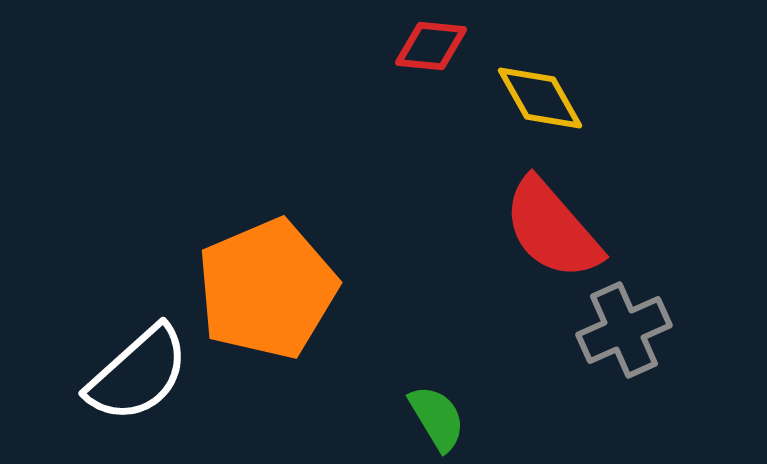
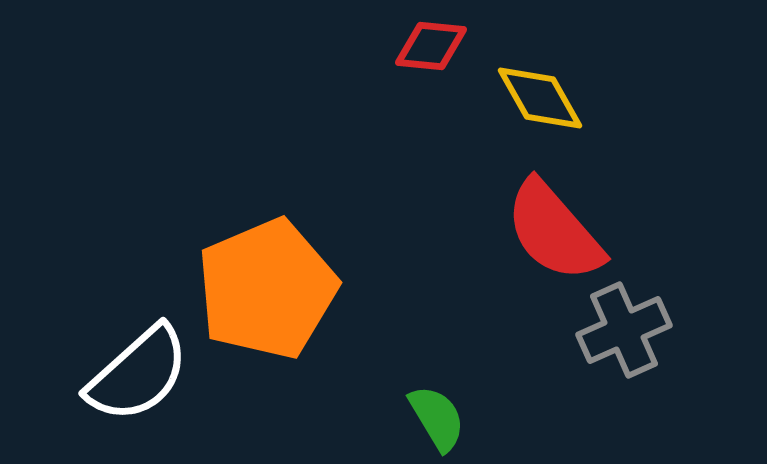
red semicircle: moved 2 px right, 2 px down
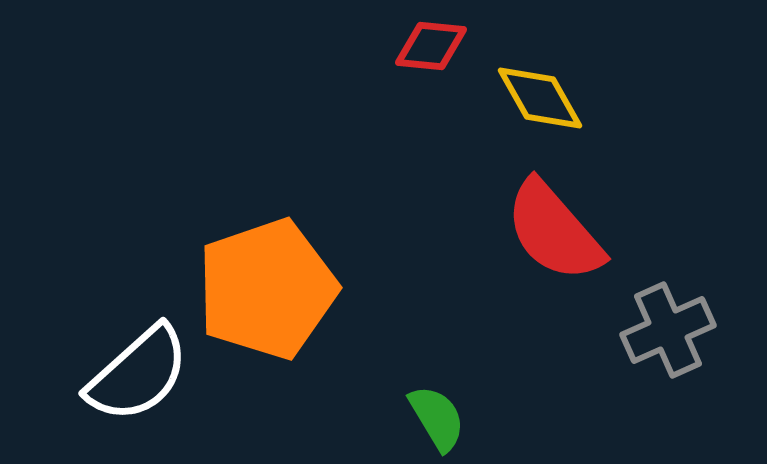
orange pentagon: rotated 4 degrees clockwise
gray cross: moved 44 px right
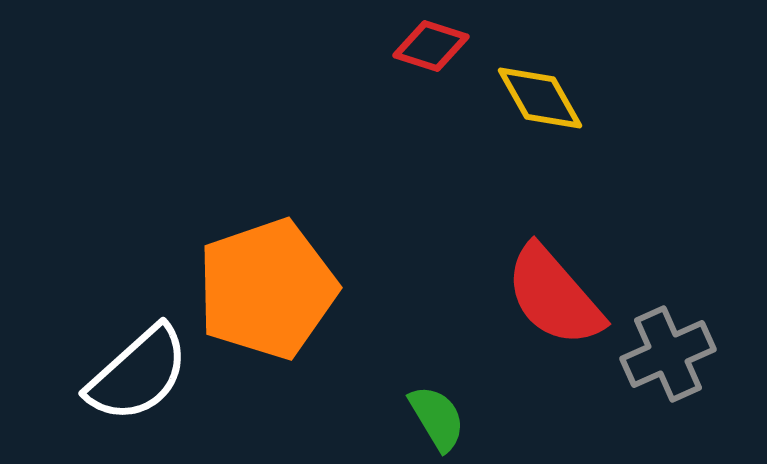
red diamond: rotated 12 degrees clockwise
red semicircle: moved 65 px down
gray cross: moved 24 px down
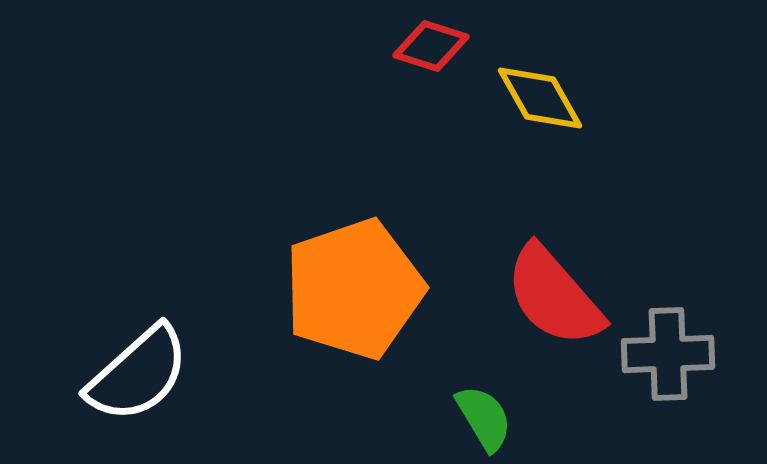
orange pentagon: moved 87 px right
gray cross: rotated 22 degrees clockwise
green semicircle: moved 47 px right
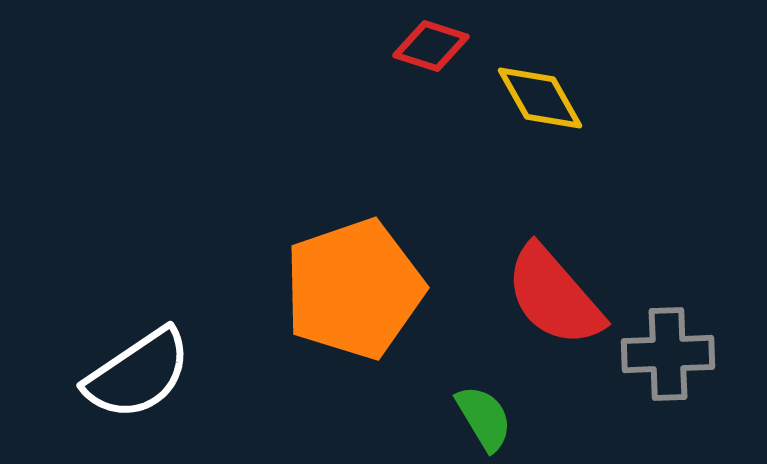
white semicircle: rotated 8 degrees clockwise
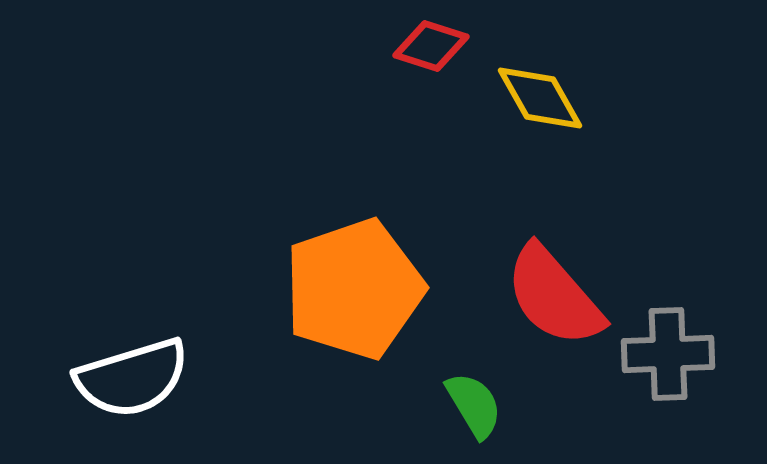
white semicircle: moved 6 px left, 4 px down; rotated 17 degrees clockwise
green semicircle: moved 10 px left, 13 px up
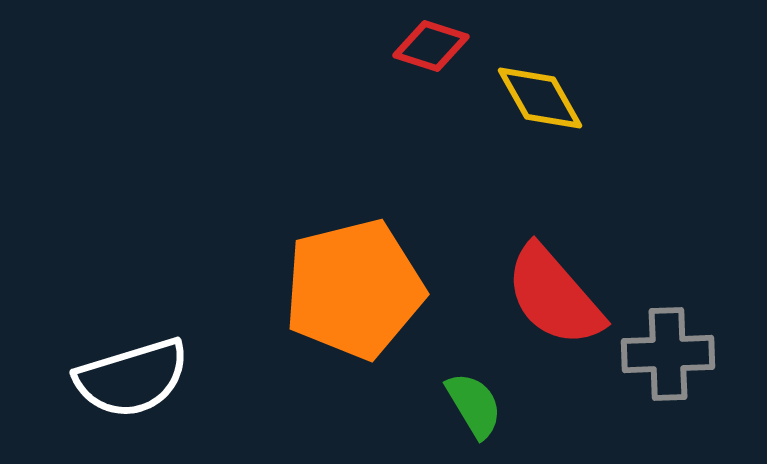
orange pentagon: rotated 5 degrees clockwise
